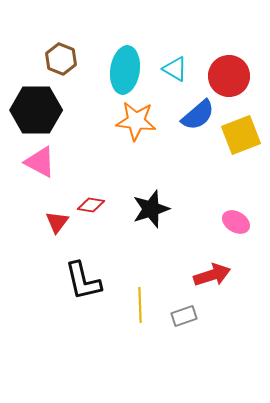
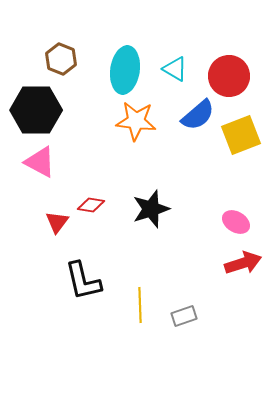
red arrow: moved 31 px right, 12 px up
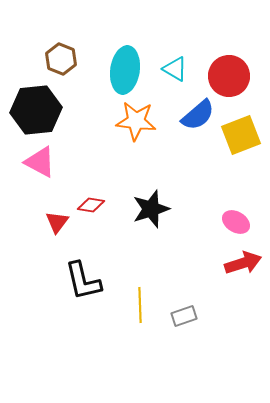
black hexagon: rotated 6 degrees counterclockwise
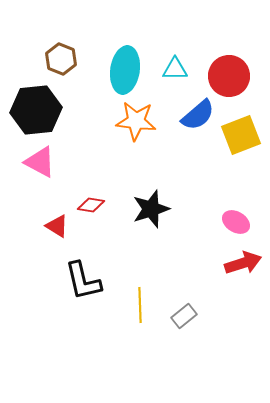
cyan triangle: rotated 32 degrees counterclockwise
red triangle: moved 4 px down; rotated 35 degrees counterclockwise
gray rectangle: rotated 20 degrees counterclockwise
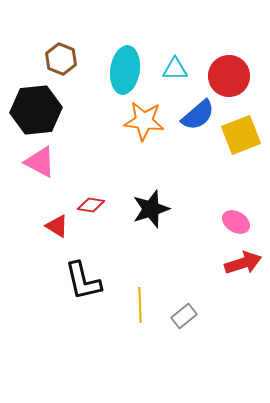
orange star: moved 8 px right
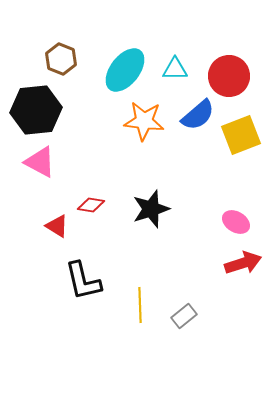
cyan ellipse: rotated 30 degrees clockwise
